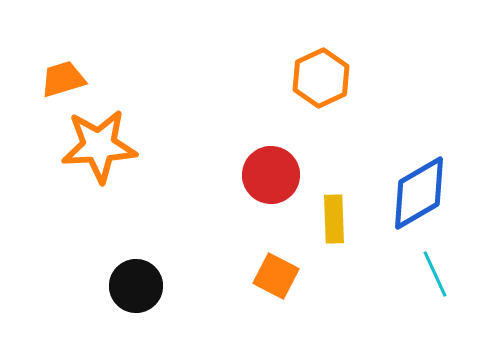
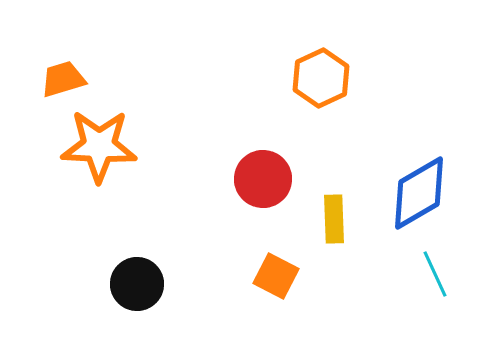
orange star: rotated 6 degrees clockwise
red circle: moved 8 px left, 4 px down
black circle: moved 1 px right, 2 px up
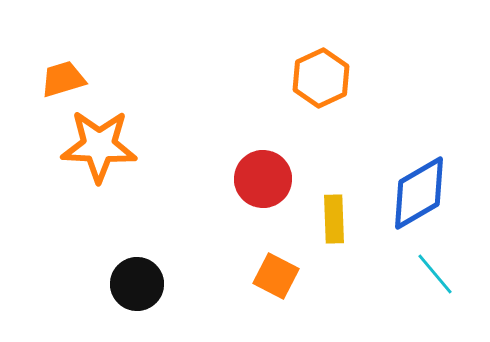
cyan line: rotated 15 degrees counterclockwise
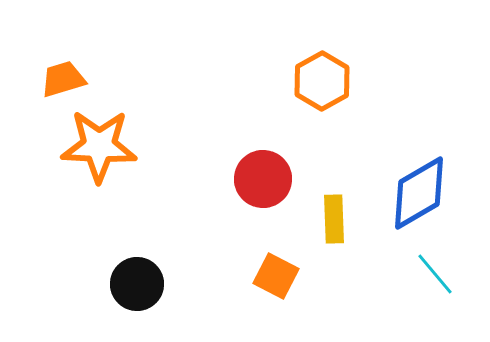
orange hexagon: moved 1 px right, 3 px down; rotated 4 degrees counterclockwise
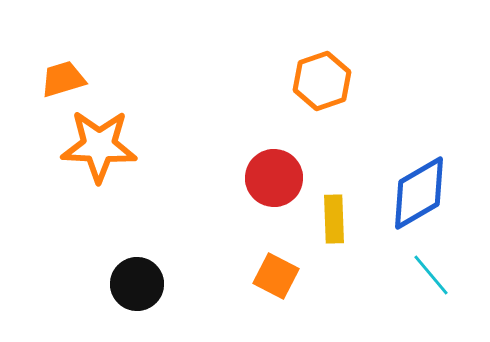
orange hexagon: rotated 10 degrees clockwise
red circle: moved 11 px right, 1 px up
cyan line: moved 4 px left, 1 px down
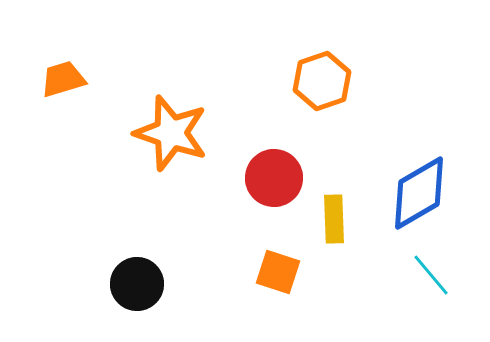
orange star: moved 72 px right, 13 px up; rotated 16 degrees clockwise
orange square: moved 2 px right, 4 px up; rotated 9 degrees counterclockwise
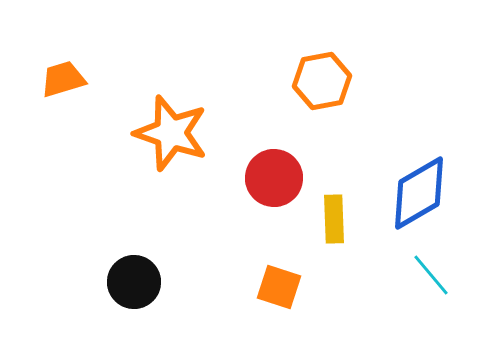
orange hexagon: rotated 8 degrees clockwise
orange square: moved 1 px right, 15 px down
black circle: moved 3 px left, 2 px up
